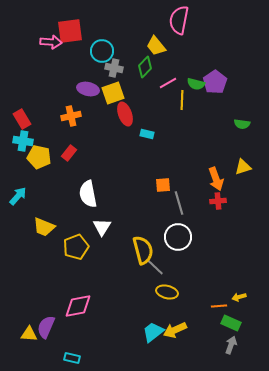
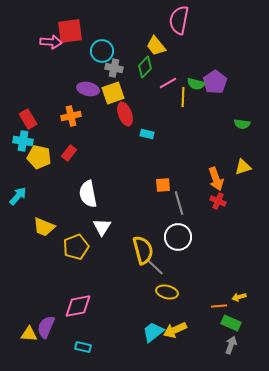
yellow line at (182, 100): moved 1 px right, 3 px up
red rectangle at (22, 119): moved 6 px right
red cross at (218, 201): rotated 28 degrees clockwise
cyan rectangle at (72, 358): moved 11 px right, 11 px up
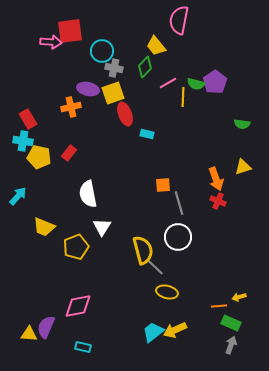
orange cross at (71, 116): moved 9 px up
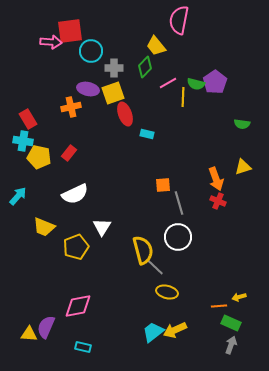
cyan circle at (102, 51): moved 11 px left
gray cross at (114, 68): rotated 12 degrees counterclockwise
white semicircle at (88, 194): moved 13 px left; rotated 104 degrees counterclockwise
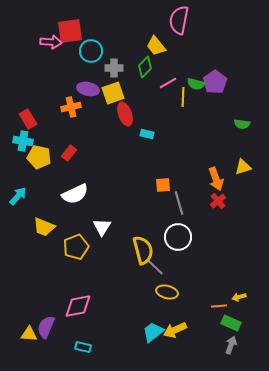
red cross at (218, 201): rotated 28 degrees clockwise
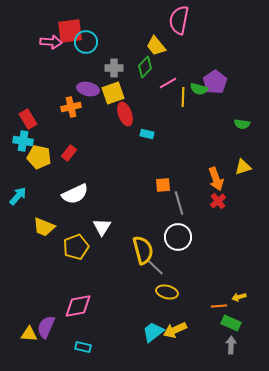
cyan circle at (91, 51): moved 5 px left, 9 px up
green semicircle at (196, 84): moved 3 px right, 5 px down
gray arrow at (231, 345): rotated 18 degrees counterclockwise
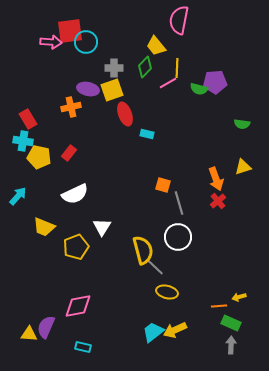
purple pentagon at (215, 82): rotated 30 degrees clockwise
yellow square at (113, 93): moved 1 px left, 3 px up
yellow line at (183, 97): moved 6 px left, 29 px up
orange square at (163, 185): rotated 21 degrees clockwise
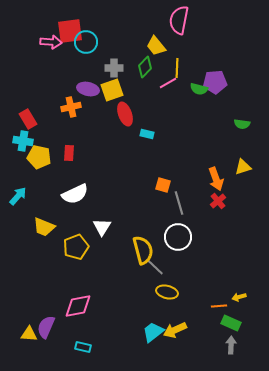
red rectangle at (69, 153): rotated 35 degrees counterclockwise
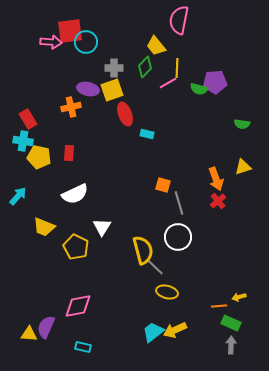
yellow pentagon at (76, 247): rotated 25 degrees counterclockwise
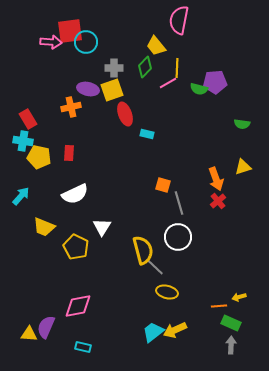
cyan arrow at (18, 196): moved 3 px right
